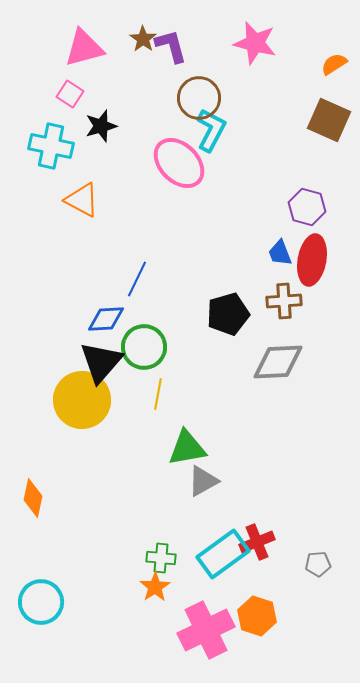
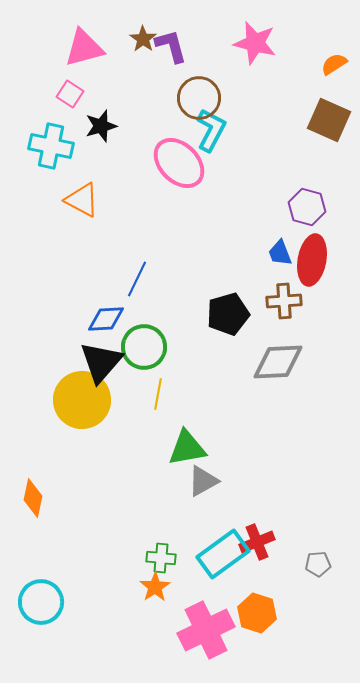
orange hexagon: moved 3 px up
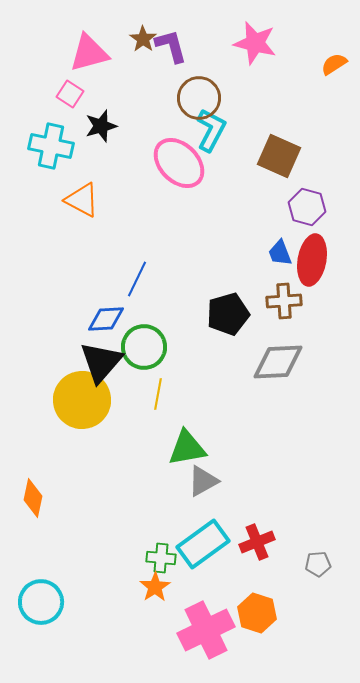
pink triangle: moved 5 px right, 5 px down
brown square: moved 50 px left, 36 px down
cyan rectangle: moved 20 px left, 10 px up
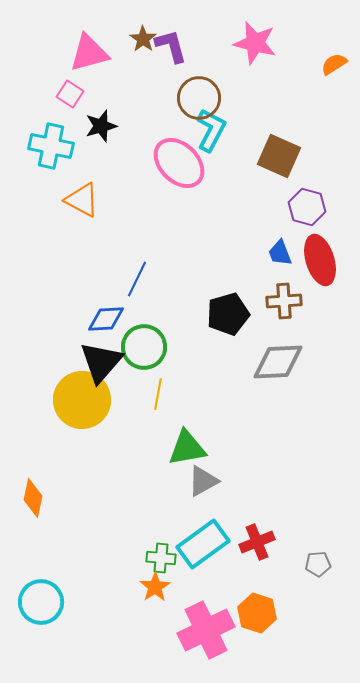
red ellipse: moved 8 px right; rotated 27 degrees counterclockwise
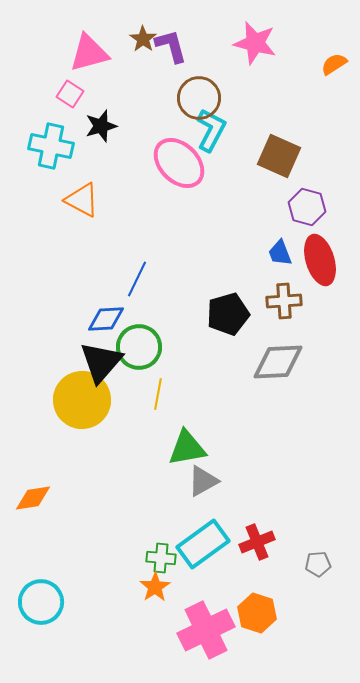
green circle: moved 5 px left
orange diamond: rotated 69 degrees clockwise
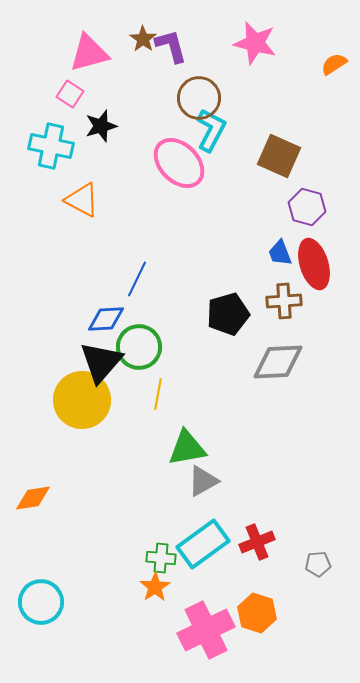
red ellipse: moved 6 px left, 4 px down
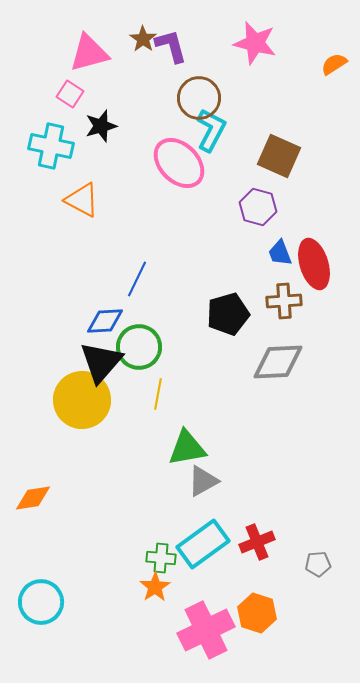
purple hexagon: moved 49 px left
blue diamond: moved 1 px left, 2 px down
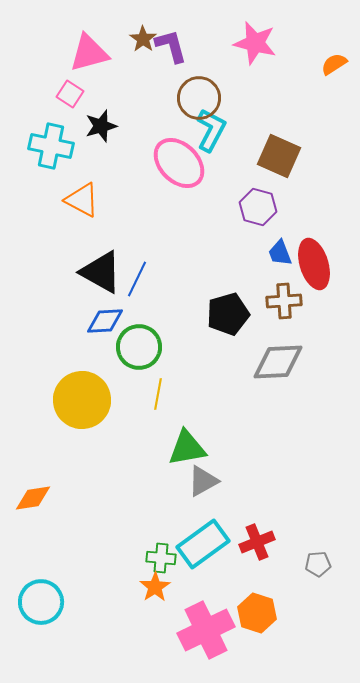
black triangle: moved 90 px up; rotated 42 degrees counterclockwise
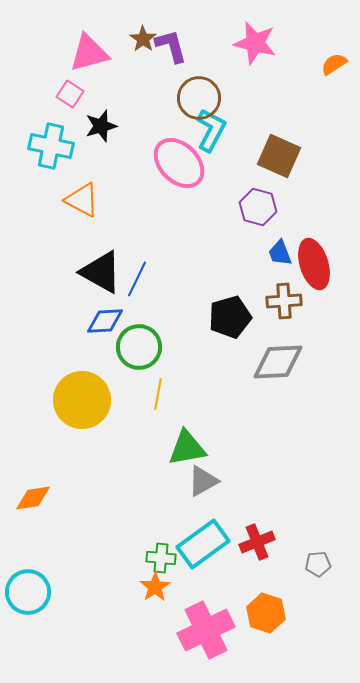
black pentagon: moved 2 px right, 3 px down
cyan circle: moved 13 px left, 10 px up
orange hexagon: moved 9 px right
